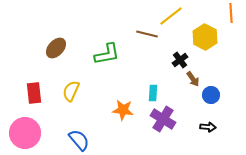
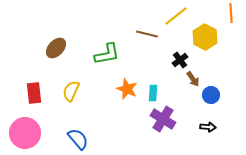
yellow line: moved 5 px right
orange star: moved 4 px right, 21 px up; rotated 15 degrees clockwise
blue semicircle: moved 1 px left, 1 px up
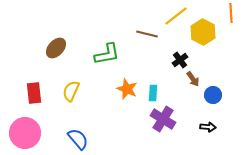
yellow hexagon: moved 2 px left, 5 px up
blue circle: moved 2 px right
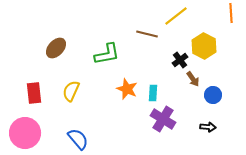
yellow hexagon: moved 1 px right, 14 px down
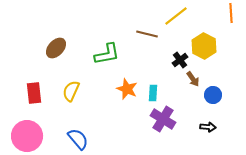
pink circle: moved 2 px right, 3 px down
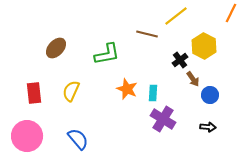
orange line: rotated 30 degrees clockwise
blue circle: moved 3 px left
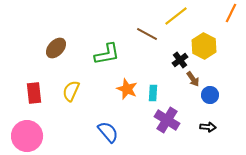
brown line: rotated 15 degrees clockwise
purple cross: moved 4 px right, 1 px down
blue semicircle: moved 30 px right, 7 px up
